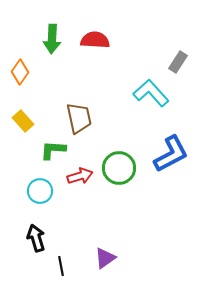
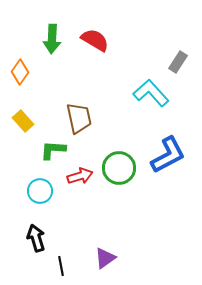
red semicircle: rotated 28 degrees clockwise
blue L-shape: moved 3 px left, 1 px down
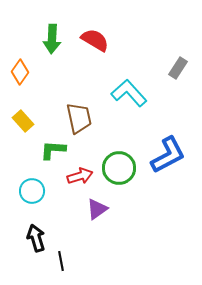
gray rectangle: moved 6 px down
cyan L-shape: moved 22 px left
cyan circle: moved 8 px left
purple triangle: moved 8 px left, 49 px up
black line: moved 5 px up
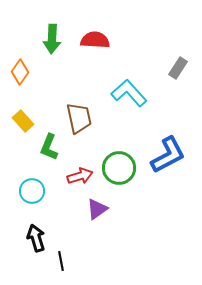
red semicircle: rotated 28 degrees counterclockwise
green L-shape: moved 4 px left, 3 px up; rotated 72 degrees counterclockwise
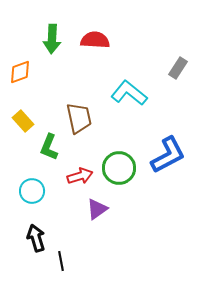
orange diamond: rotated 35 degrees clockwise
cyan L-shape: rotated 9 degrees counterclockwise
